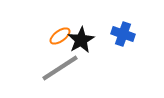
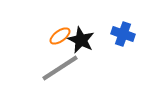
black star: rotated 16 degrees counterclockwise
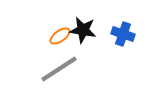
black star: moved 2 px right, 10 px up; rotated 16 degrees counterclockwise
gray line: moved 1 px left, 1 px down
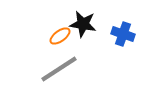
black star: moved 6 px up
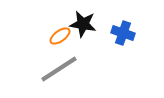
blue cross: moved 1 px up
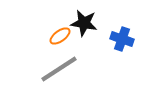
black star: moved 1 px right, 1 px up
blue cross: moved 1 px left, 6 px down
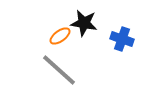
gray line: moved 1 px down; rotated 75 degrees clockwise
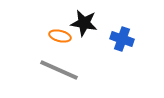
orange ellipse: rotated 50 degrees clockwise
gray line: rotated 18 degrees counterclockwise
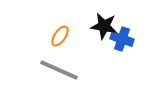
black star: moved 20 px right, 3 px down
orange ellipse: rotated 70 degrees counterclockwise
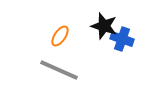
black star: rotated 8 degrees clockwise
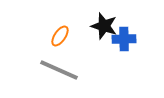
blue cross: moved 2 px right; rotated 20 degrees counterclockwise
